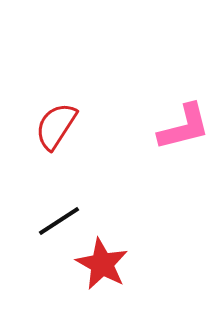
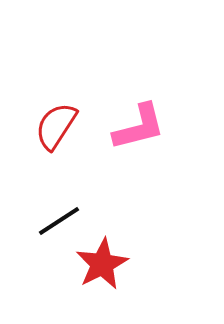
pink L-shape: moved 45 px left
red star: rotated 16 degrees clockwise
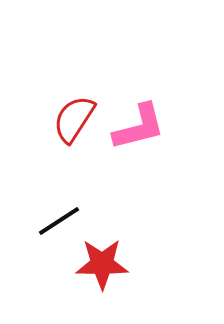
red semicircle: moved 18 px right, 7 px up
red star: rotated 28 degrees clockwise
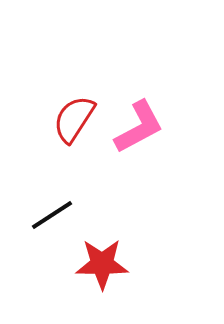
pink L-shape: rotated 14 degrees counterclockwise
black line: moved 7 px left, 6 px up
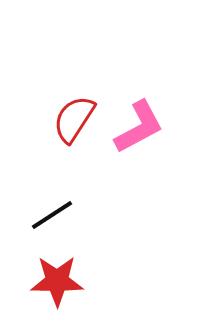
red star: moved 45 px left, 17 px down
